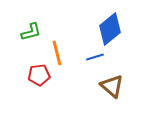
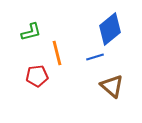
red pentagon: moved 2 px left, 1 px down
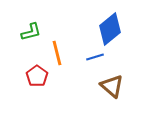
red pentagon: rotated 30 degrees counterclockwise
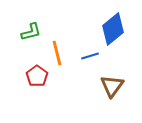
blue diamond: moved 3 px right
blue line: moved 5 px left, 1 px up
brown triangle: rotated 25 degrees clockwise
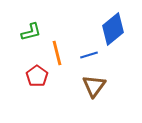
blue line: moved 1 px left, 1 px up
brown triangle: moved 18 px left
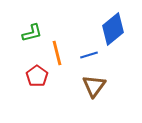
green L-shape: moved 1 px right, 1 px down
